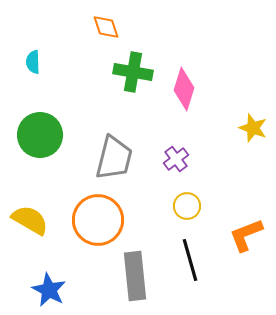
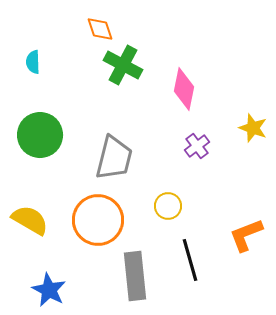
orange diamond: moved 6 px left, 2 px down
green cross: moved 10 px left, 7 px up; rotated 18 degrees clockwise
pink diamond: rotated 6 degrees counterclockwise
purple cross: moved 21 px right, 13 px up
yellow circle: moved 19 px left
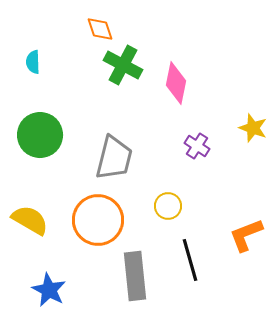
pink diamond: moved 8 px left, 6 px up
purple cross: rotated 20 degrees counterclockwise
